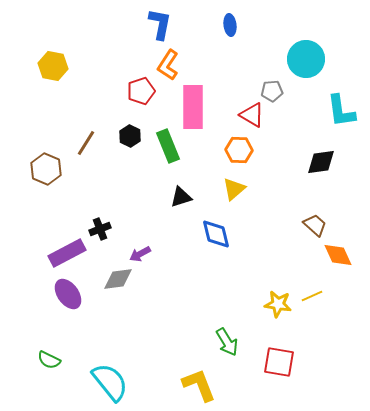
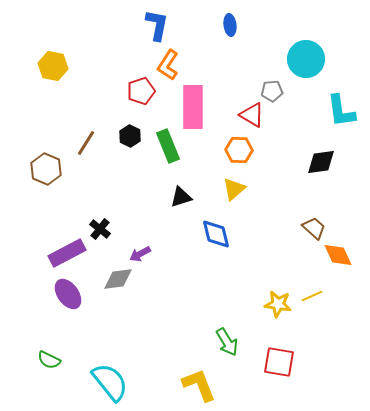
blue L-shape: moved 3 px left, 1 px down
brown trapezoid: moved 1 px left, 3 px down
black cross: rotated 30 degrees counterclockwise
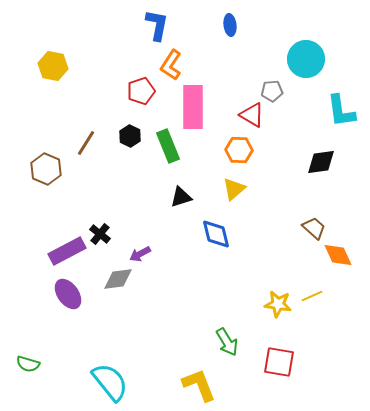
orange L-shape: moved 3 px right
black cross: moved 5 px down
purple rectangle: moved 2 px up
green semicircle: moved 21 px left, 4 px down; rotated 10 degrees counterclockwise
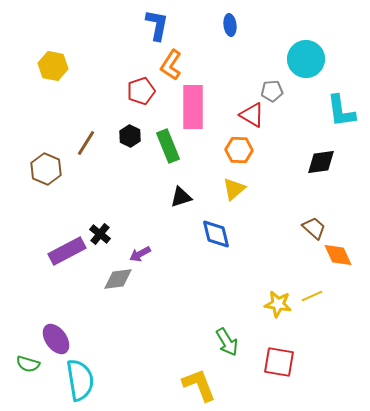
purple ellipse: moved 12 px left, 45 px down
cyan semicircle: moved 30 px left, 2 px up; rotated 30 degrees clockwise
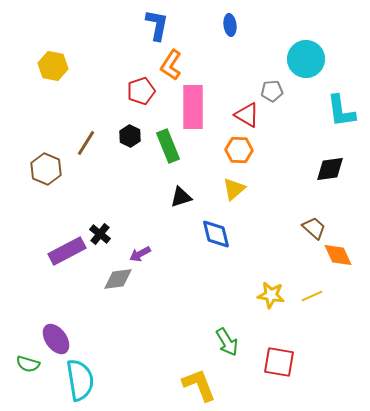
red triangle: moved 5 px left
black diamond: moved 9 px right, 7 px down
yellow star: moved 7 px left, 9 px up
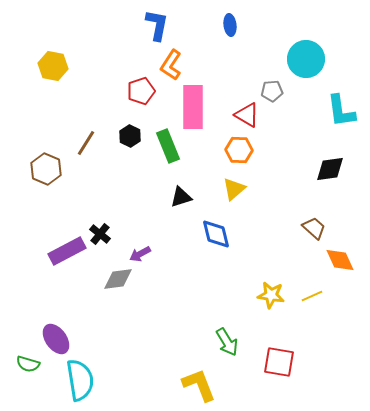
orange diamond: moved 2 px right, 5 px down
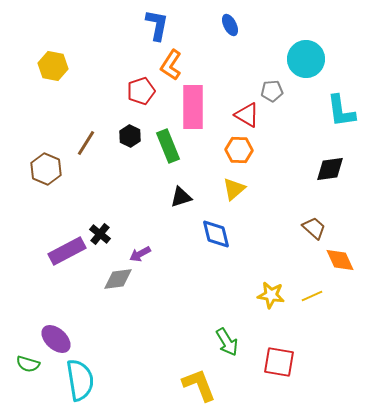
blue ellipse: rotated 20 degrees counterclockwise
purple ellipse: rotated 12 degrees counterclockwise
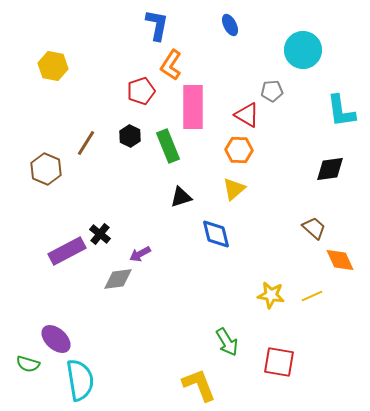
cyan circle: moved 3 px left, 9 px up
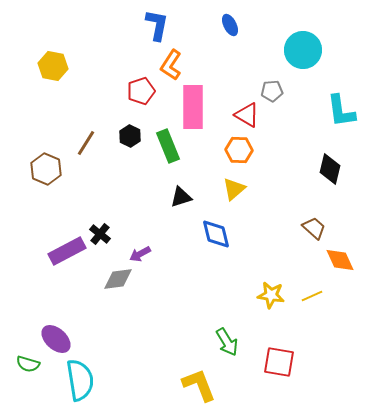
black diamond: rotated 68 degrees counterclockwise
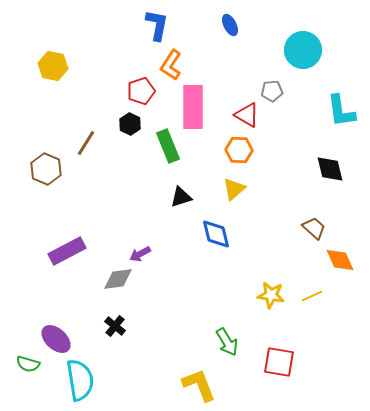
black hexagon: moved 12 px up
black diamond: rotated 28 degrees counterclockwise
black cross: moved 15 px right, 92 px down
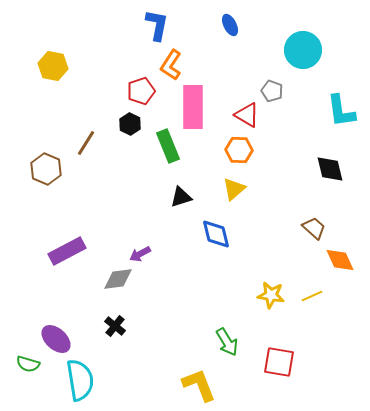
gray pentagon: rotated 25 degrees clockwise
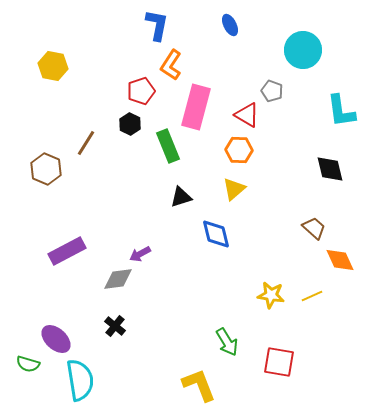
pink rectangle: moved 3 px right; rotated 15 degrees clockwise
